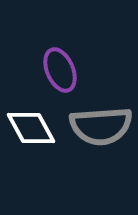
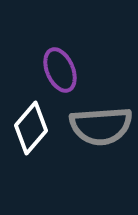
white diamond: rotated 69 degrees clockwise
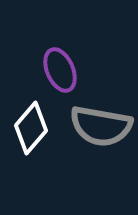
gray semicircle: rotated 14 degrees clockwise
